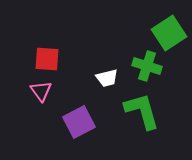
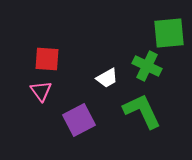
green square: rotated 28 degrees clockwise
green cross: rotated 8 degrees clockwise
white trapezoid: rotated 15 degrees counterclockwise
green L-shape: rotated 9 degrees counterclockwise
purple square: moved 2 px up
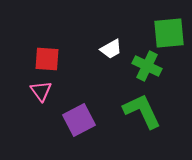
white trapezoid: moved 4 px right, 29 px up
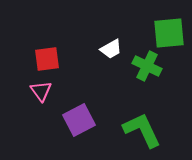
red square: rotated 12 degrees counterclockwise
green L-shape: moved 19 px down
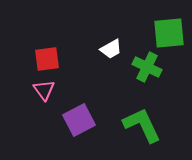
green cross: moved 1 px down
pink triangle: moved 3 px right, 1 px up
green L-shape: moved 5 px up
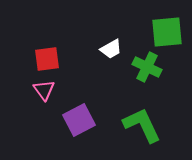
green square: moved 2 px left, 1 px up
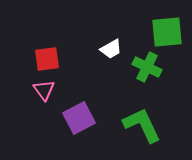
purple square: moved 2 px up
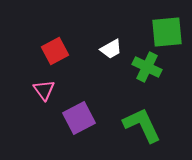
red square: moved 8 px right, 8 px up; rotated 20 degrees counterclockwise
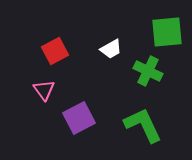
green cross: moved 1 px right, 4 px down
green L-shape: moved 1 px right
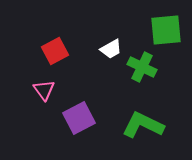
green square: moved 1 px left, 2 px up
green cross: moved 6 px left, 4 px up
green L-shape: rotated 39 degrees counterclockwise
